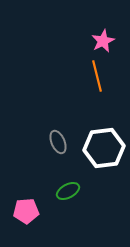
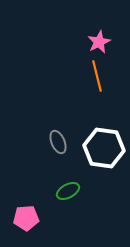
pink star: moved 4 px left, 1 px down
white hexagon: rotated 15 degrees clockwise
pink pentagon: moved 7 px down
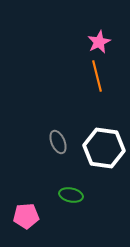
green ellipse: moved 3 px right, 4 px down; rotated 40 degrees clockwise
pink pentagon: moved 2 px up
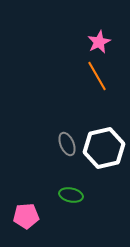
orange line: rotated 16 degrees counterclockwise
gray ellipse: moved 9 px right, 2 px down
white hexagon: rotated 21 degrees counterclockwise
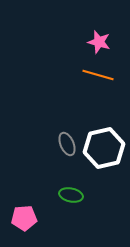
pink star: rotated 30 degrees counterclockwise
orange line: moved 1 px right, 1 px up; rotated 44 degrees counterclockwise
pink pentagon: moved 2 px left, 2 px down
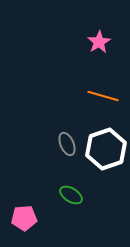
pink star: rotated 25 degrees clockwise
orange line: moved 5 px right, 21 px down
white hexagon: moved 2 px right, 1 px down; rotated 6 degrees counterclockwise
green ellipse: rotated 20 degrees clockwise
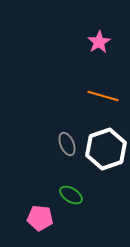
pink pentagon: moved 16 px right; rotated 10 degrees clockwise
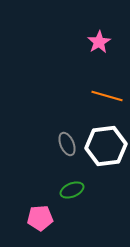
orange line: moved 4 px right
white hexagon: moved 3 px up; rotated 12 degrees clockwise
green ellipse: moved 1 px right, 5 px up; rotated 55 degrees counterclockwise
pink pentagon: rotated 10 degrees counterclockwise
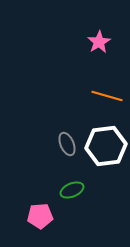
pink pentagon: moved 2 px up
